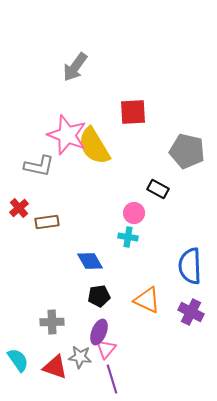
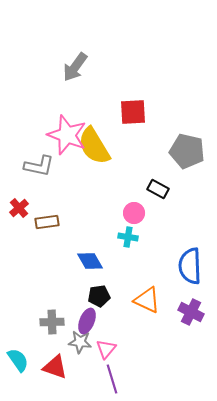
purple ellipse: moved 12 px left, 11 px up
gray star: moved 15 px up
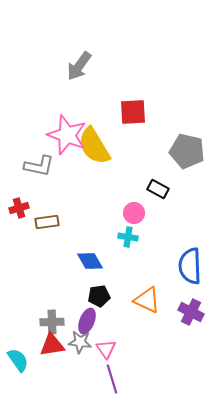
gray arrow: moved 4 px right, 1 px up
red cross: rotated 24 degrees clockwise
pink triangle: rotated 15 degrees counterclockwise
red triangle: moved 3 px left, 22 px up; rotated 28 degrees counterclockwise
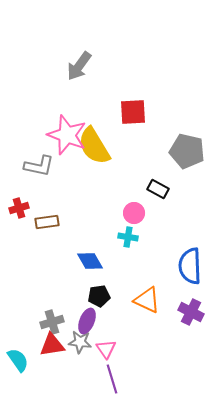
gray cross: rotated 15 degrees counterclockwise
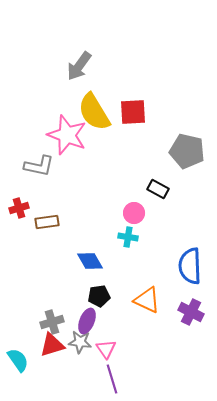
yellow semicircle: moved 34 px up
red triangle: rotated 8 degrees counterclockwise
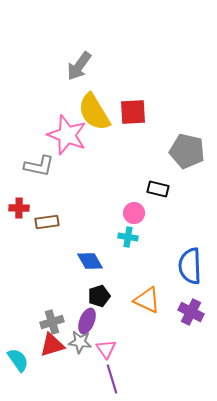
black rectangle: rotated 15 degrees counterclockwise
red cross: rotated 18 degrees clockwise
black pentagon: rotated 10 degrees counterclockwise
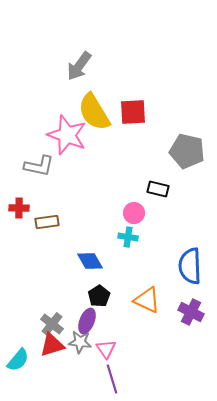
black pentagon: rotated 15 degrees counterclockwise
gray cross: moved 2 px down; rotated 35 degrees counterclockwise
cyan semicircle: rotated 75 degrees clockwise
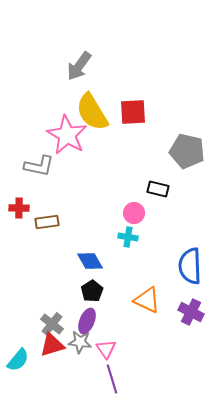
yellow semicircle: moved 2 px left
pink star: rotated 9 degrees clockwise
black pentagon: moved 7 px left, 5 px up
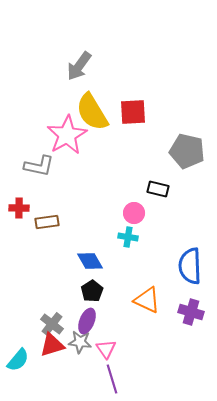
pink star: rotated 12 degrees clockwise
purple cross: rotated 10 degrees counterclockwise
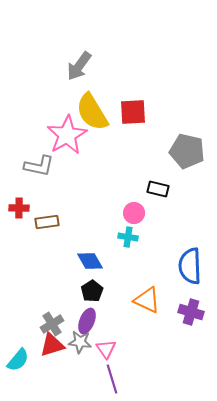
gray cross: rotated 20 degrees clockwise
